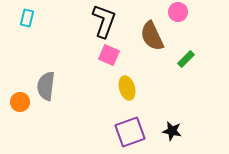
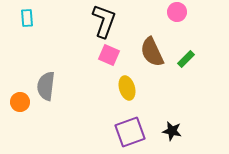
pink circle: moved 1 px left
cyan rectangle: rotated 18 degrees counterclockwise
brown semicircle: moved 16 px down
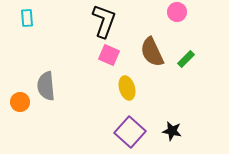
gray semicircle: rotated 12 degrees counterclockwise
purple square: rotated 28 degrees counterclockwise
